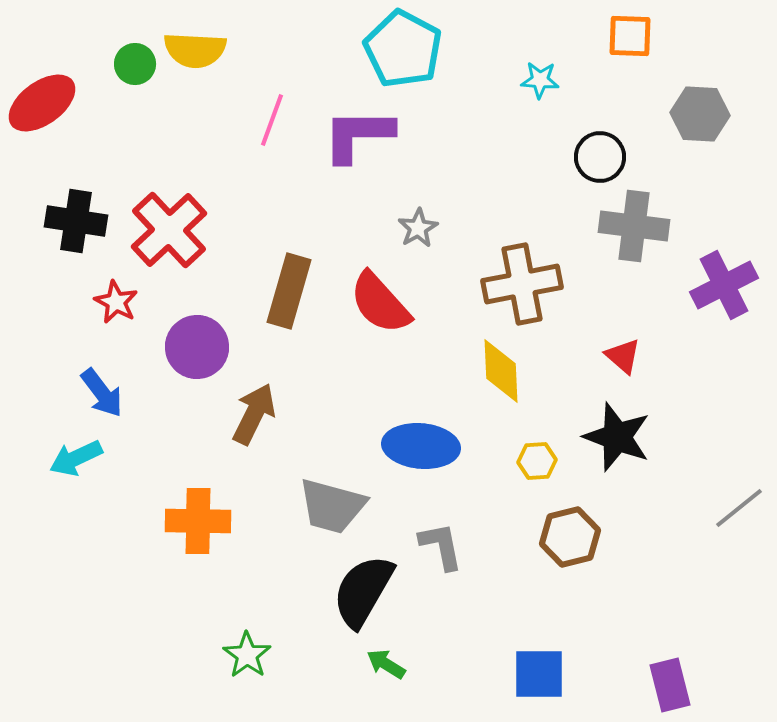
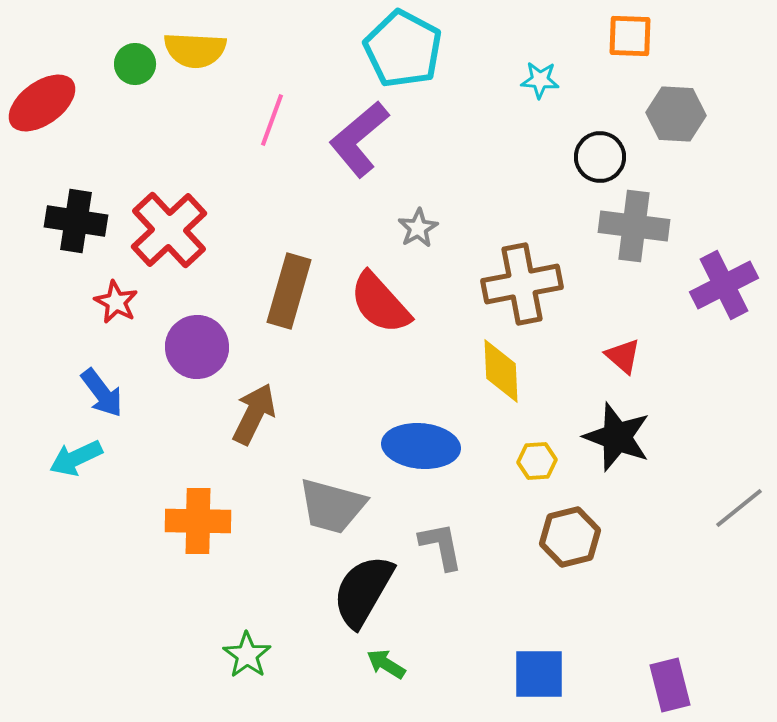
gray hexagon: moved 24 px left
purple L-shape: moved 1 px right, 4 px down; rotated 40 degrees counterclockwise
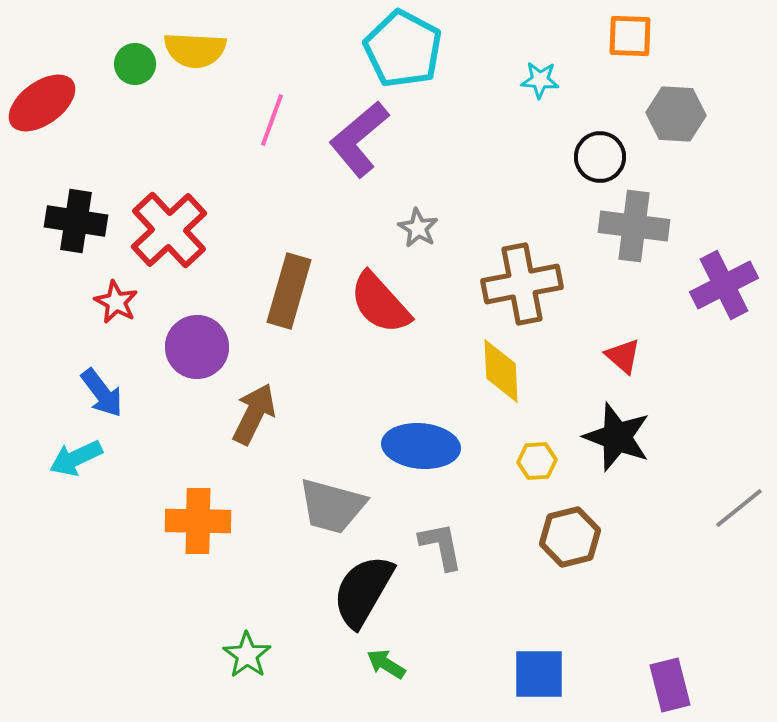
gray star: rotated 12 degrees counterclockwise
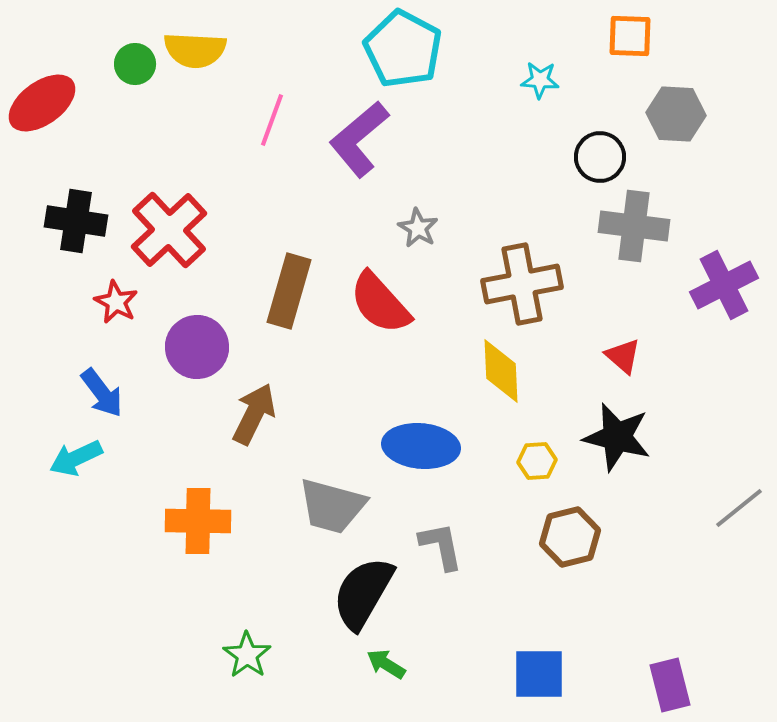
black star: rotated 6 degrees counterclockwise
black semicircle: moved 2 px down
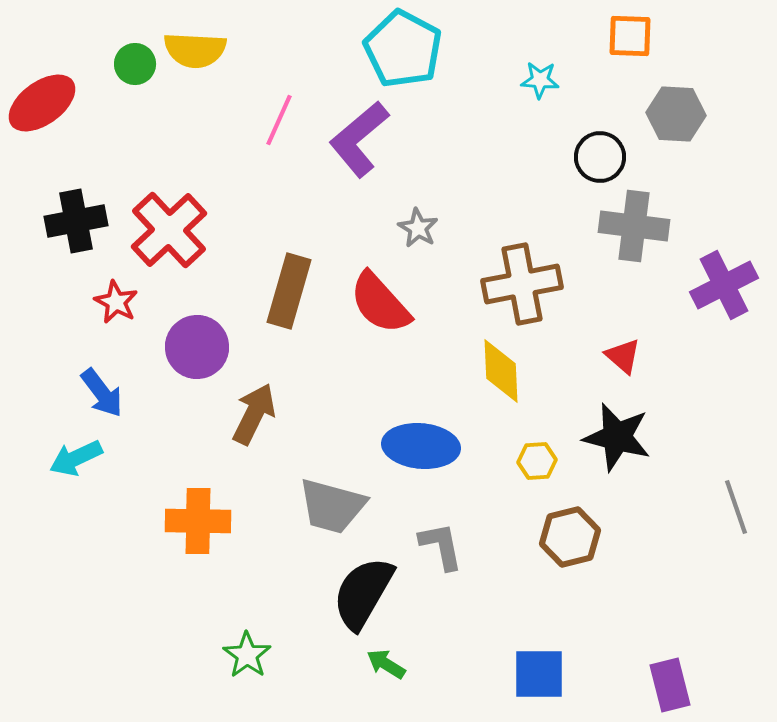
pink line: moved 7 px right; rotated 4 degrees clockwise
black cross: rotated 20 degrees counterclockwise
gray line: moved 3 px left, 1 px up; rotated 70 degrees counterclockwise
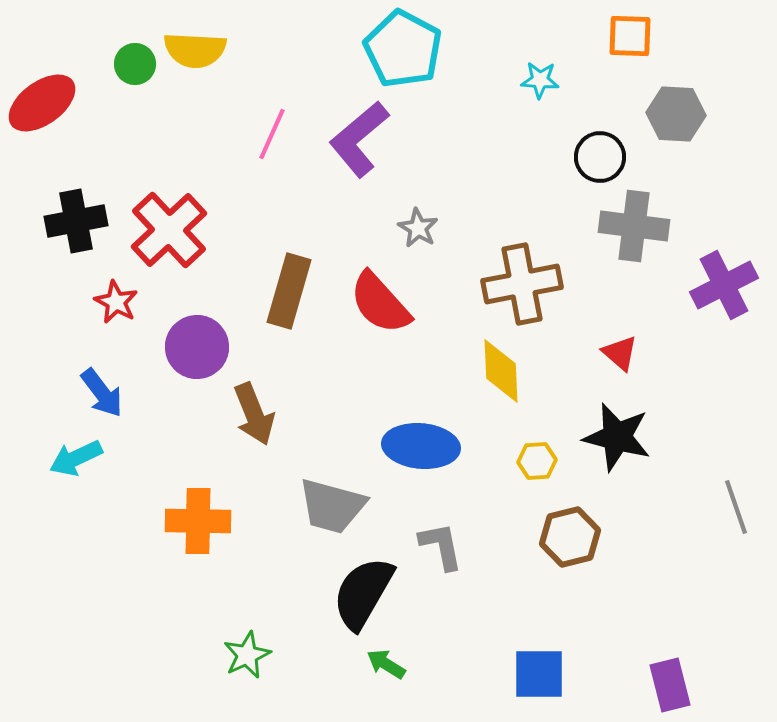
pink line: moved 7 px left, 14 px down
red triangle: moved 3 px left, 3 px up
brown arrow: rotated 132 degrees clockwise
green star: rotated 12 degrees clockwise
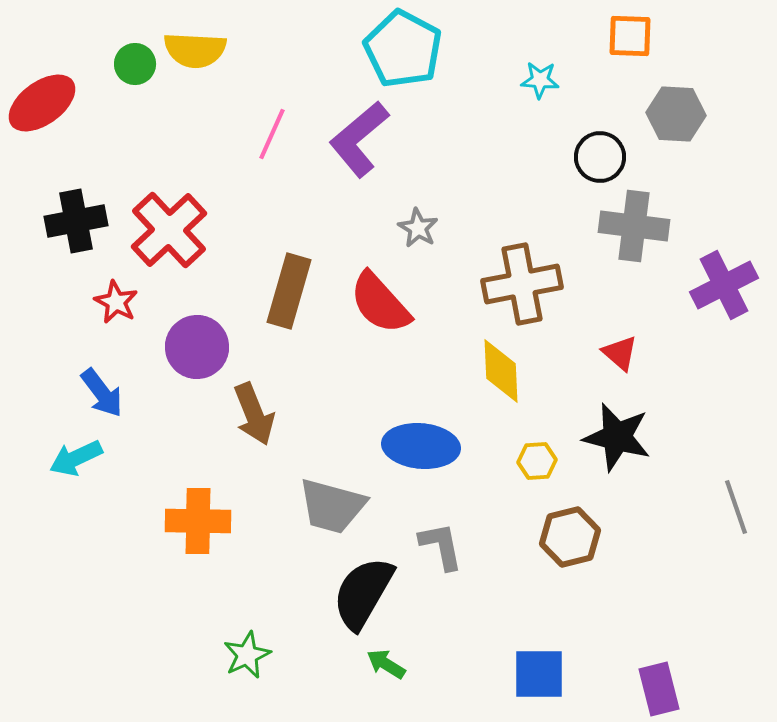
purple rectangle: moved 11 px left, 4 px down
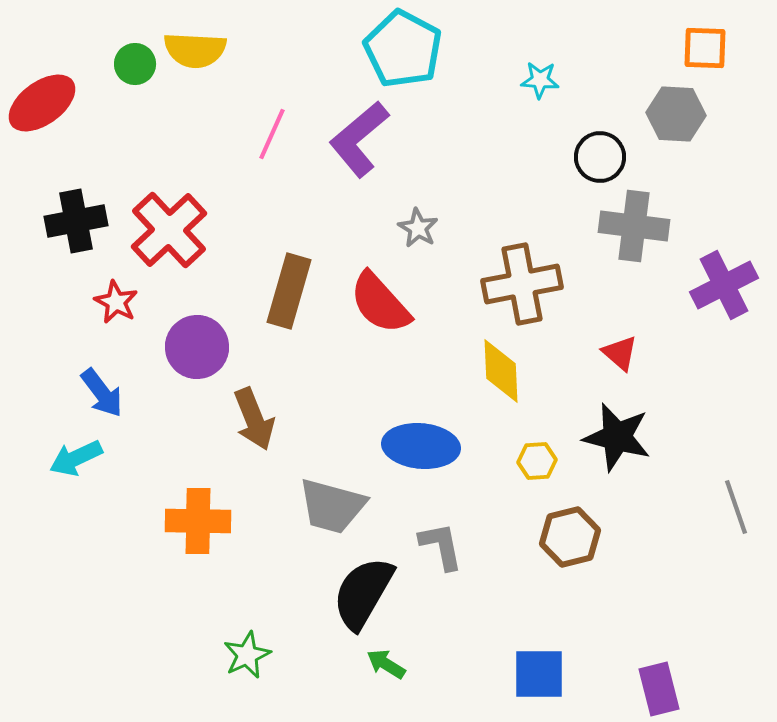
orange square: moved 75 px right, 12 px down
brown arrow: moved 5 px down
